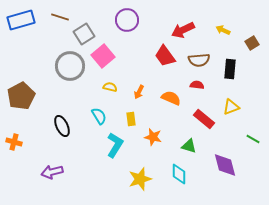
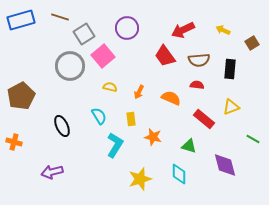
purple circle: moved 8 px down
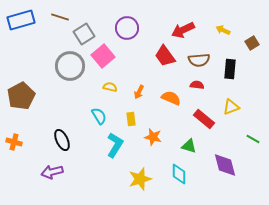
black ellipse: moved 14 px down
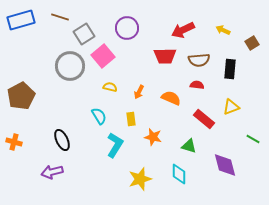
red trapezoid: rotated 55 degrees counterclockwise
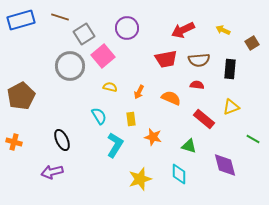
red trapezoid: moved 1 px right, 3 px down; rotated 10 degrees counterclockwise
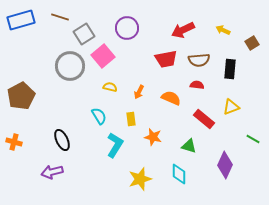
purple diamond: rotated 40 degrees clockwise
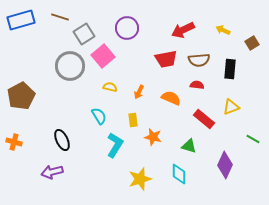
yellow rectangle: moved 2 px right, 1 px down
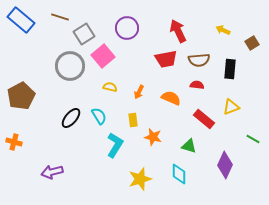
blue rectangle: rotated 56 degrees clockwise
red arrow: moved 5 px left, 1 px down; rotated 90 degrees clockwise
black ellipse: moved 9 px right, 22 px up; rotated 65 degrees clockwise
